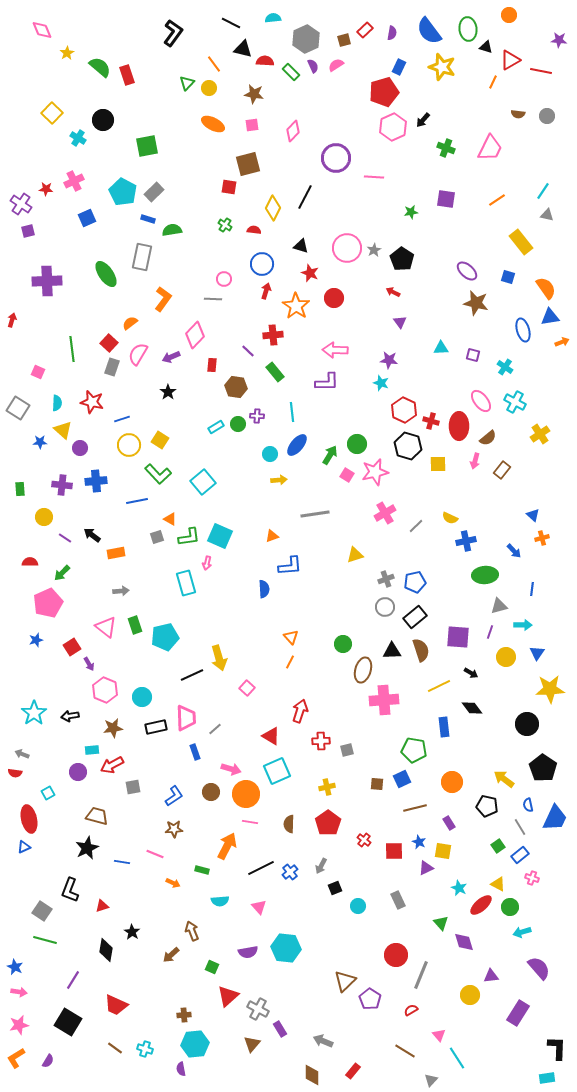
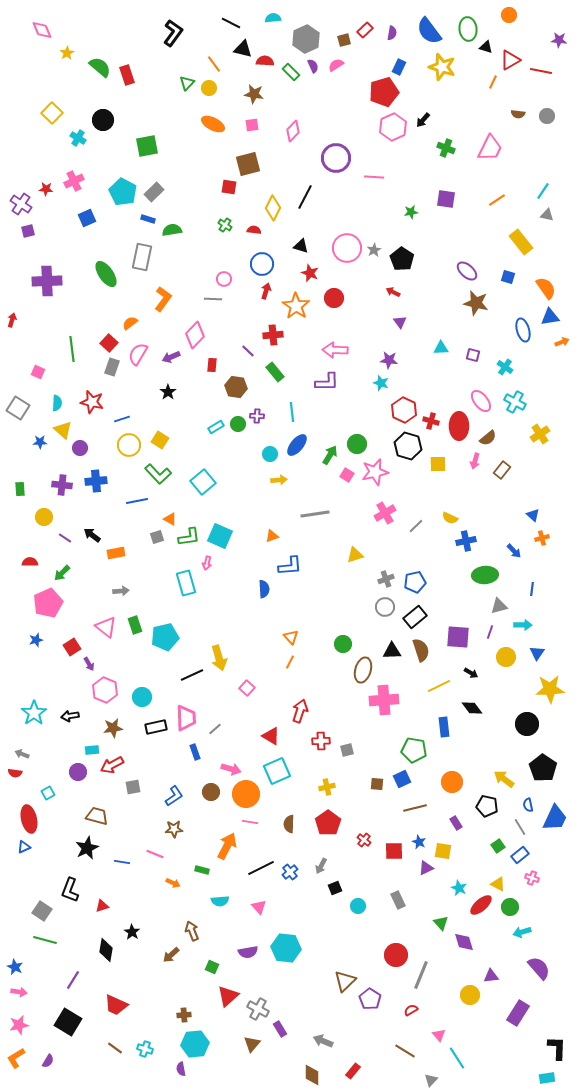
purple rectangle at (449, 823): moved 7 px right
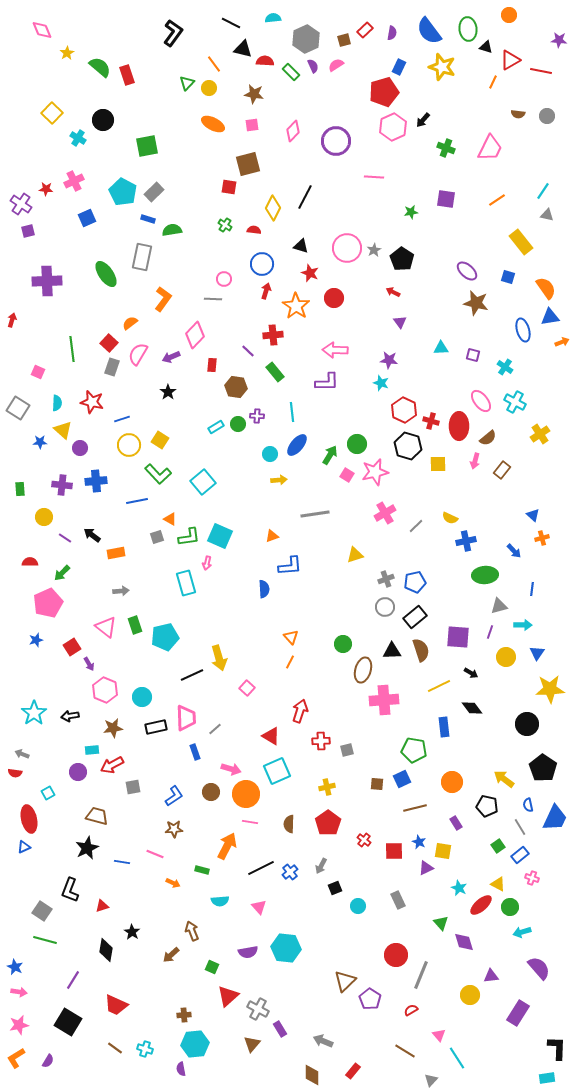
purple circle at (336, 158): moved 17 px up
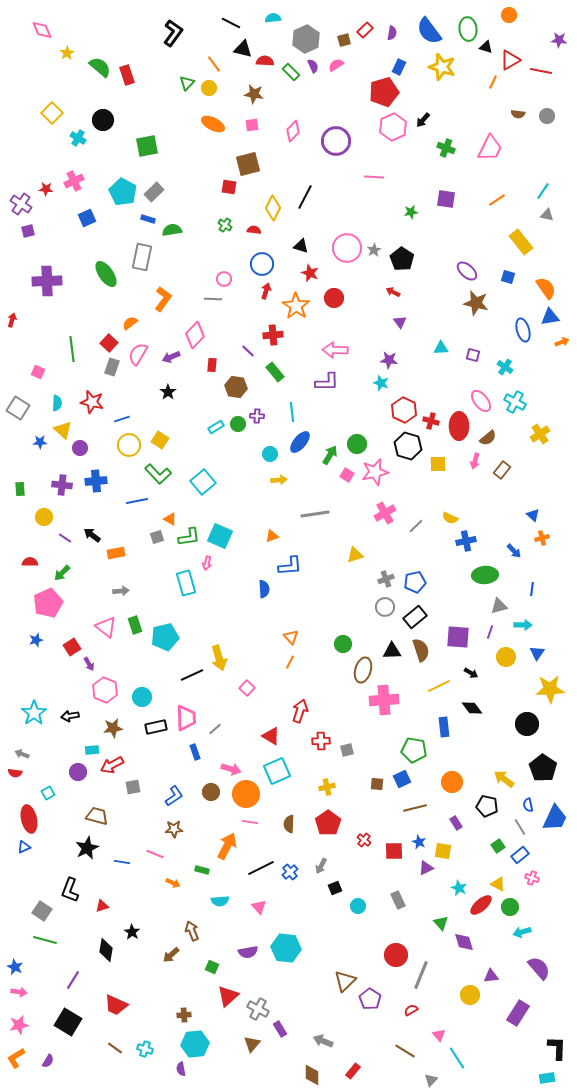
blue ellipse at (297, 445): moved 3 px right, 3 px up
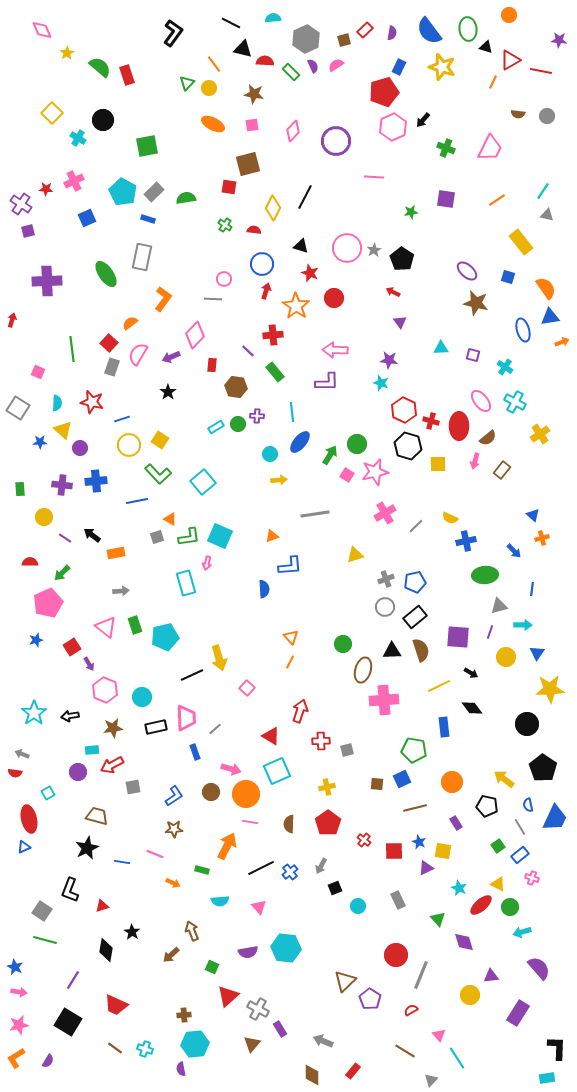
green semicircle at (172, 230): moved 14 px right, 32 px up
green triangle at (441, 923): moved 3 px left, 4 px up
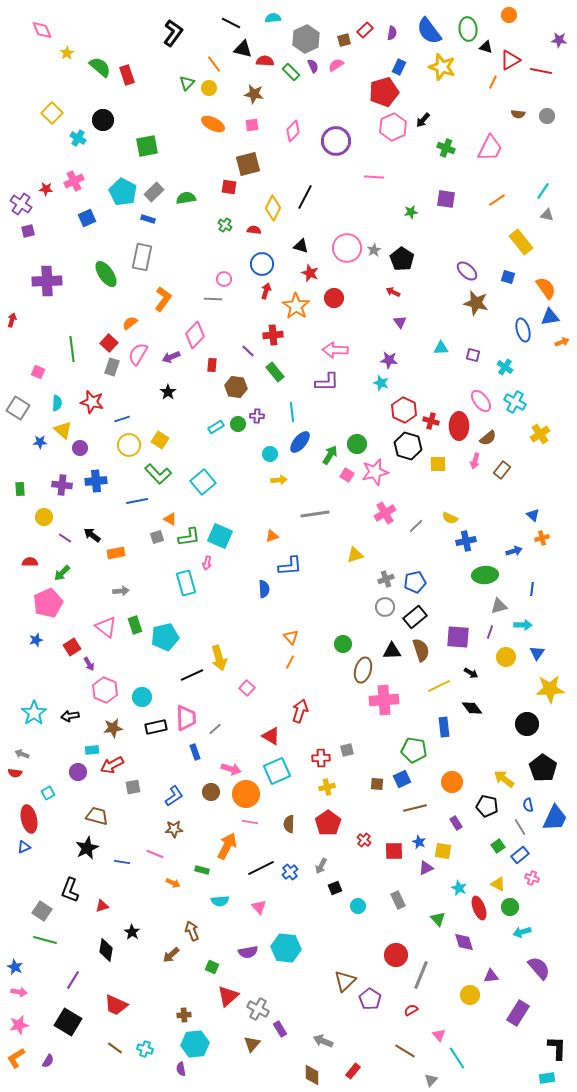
blue arrow at (514, 551): rotated 63 degrees counterclockwise
red cross at (321, 741): moved 17 px down
red ellipse at (481, 905): moved 2 px left, 3 px down; rotated 70 degrees counterclockwise
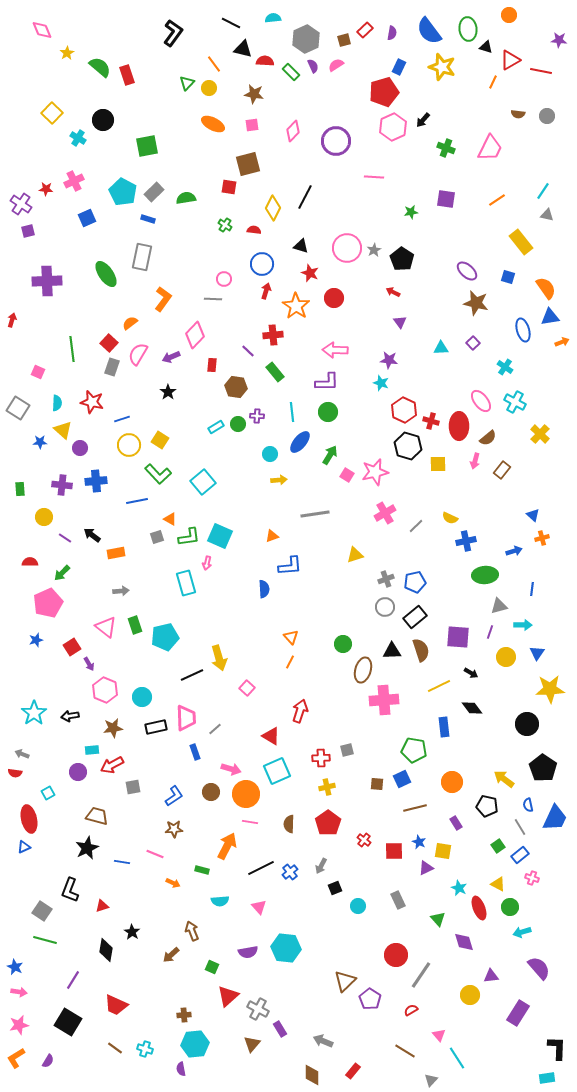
purple square at (473, 355): moved 12 px up; rotated 32 degrees clockwise
yellow cross at (540, 434): rotated 12 degrees counterclockwise
green circle at (357, 444): moved 29 px left, 32 px up
gray line at (421, 975): rotated 12 degrees clockwise
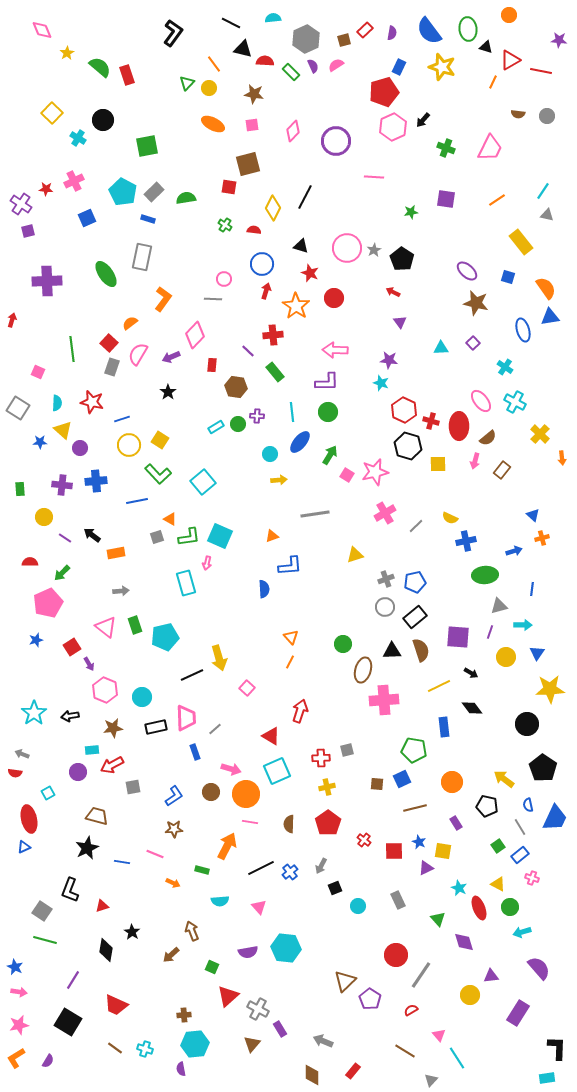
orange arrow at (562, 342): moved 116 px down; rotated 104 degrees clockwise
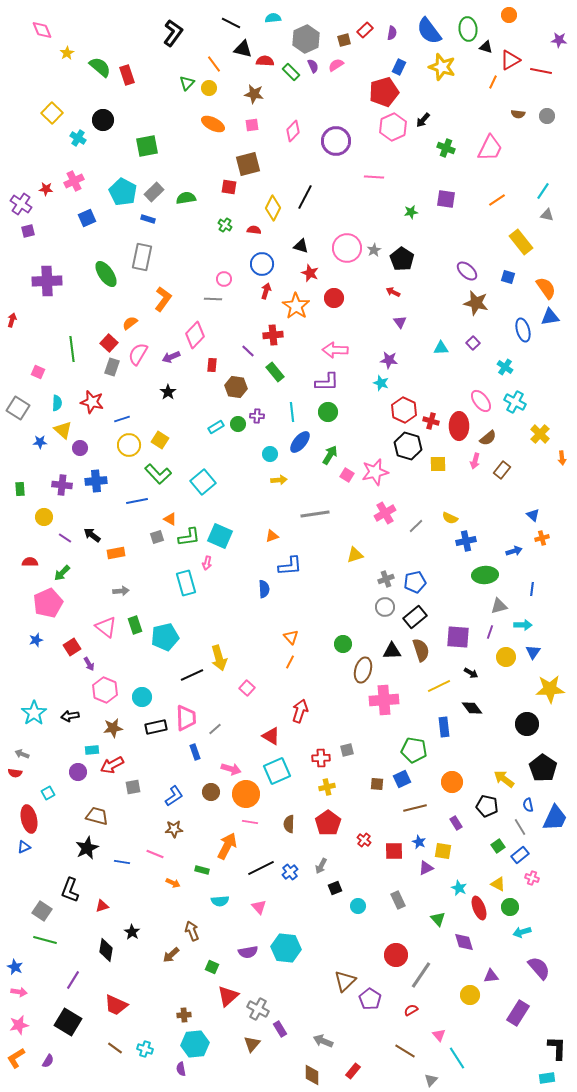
blue triangle at (537, 653): moved 4 px left, 1 px up
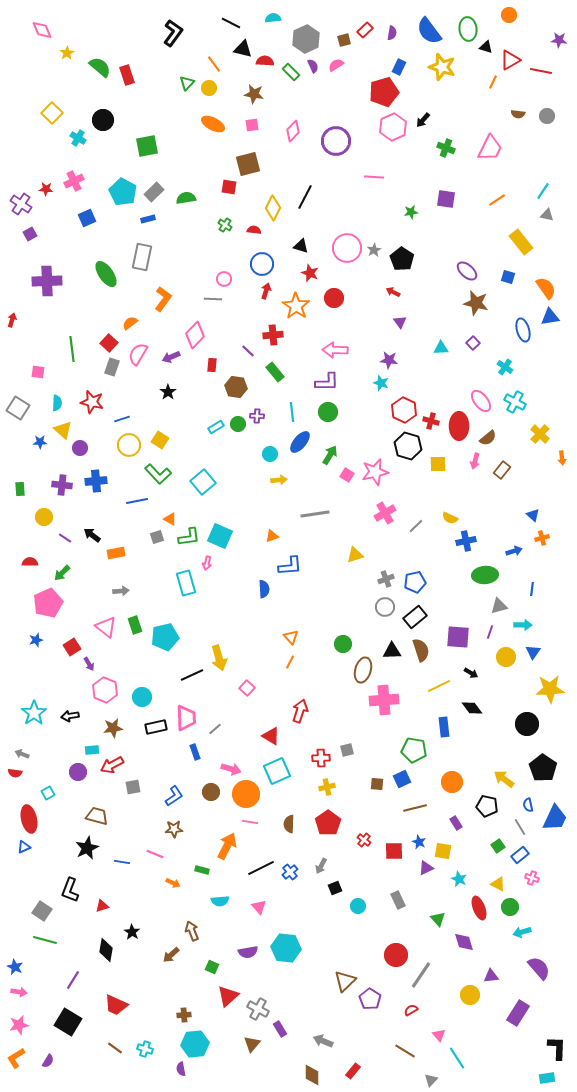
blue rectangle at (148, 219): rotated 32 degrees counterclockwise
purple square at (28, 231): moved 2 px right, 3 px down; rotated 16 degrees counterclockwise
pink square at (38, 372): rotated 16 degrees counterclockwise
cyan star at (459, 888): moved 9 px up
